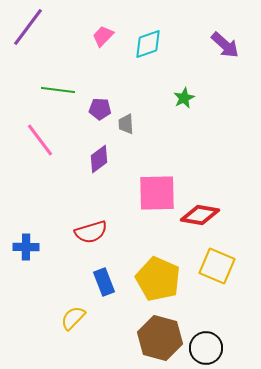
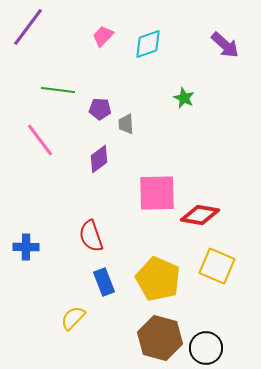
green star: rotated 20 degrees counterclockwise
red semicircle: moved 4 px down; rotated 88 degrees clockwise
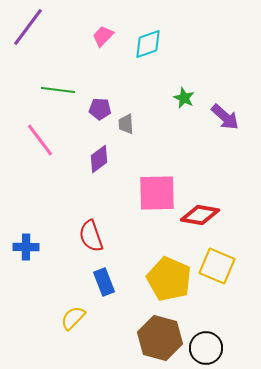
purple arrow: moved 72 px down
yellow pentagon: moved 11 px right
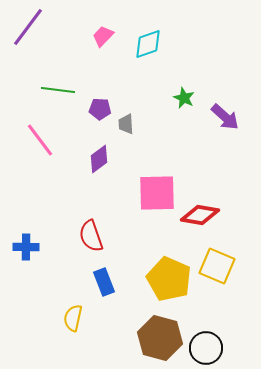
yellow semicircle: rotated 32 degrees counterclockwise
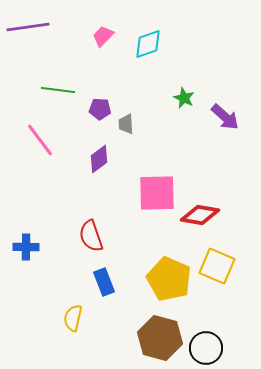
purple line: rotated 45 degrees clockwise
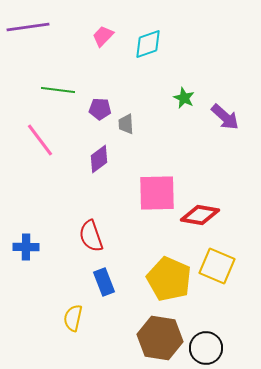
brown hexagon: rotated 6 degrees counterclockwise
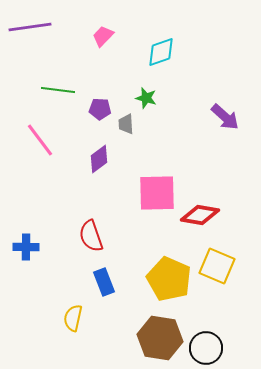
purple line: moved 2 px right
cyan diamond: moved 13 px right, 8 px down
green star: moved 38 px left; rotated 10 degrees counterclockwise
